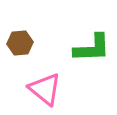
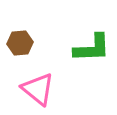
pink triangle: moved 7 px left
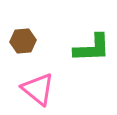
brown hexagon: moved 3 px right, 2 px up
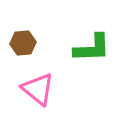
brown hexagon: moved 2 px down
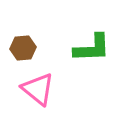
brown hexagon: moved 5 px down
